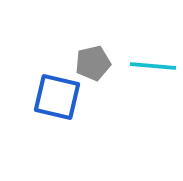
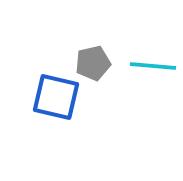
blue square: moved 1 px left
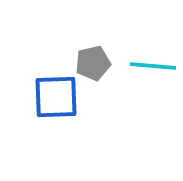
blue square: rotated 15 degrees counterclockwise
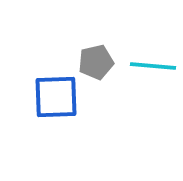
gray pentagon: moved 3 px right, 1 px up
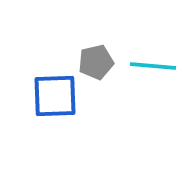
blue square: moved 1 px left, 1 px up
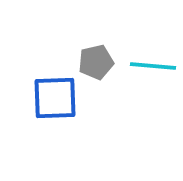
blue square: moved 2 px down
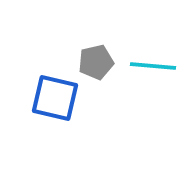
blue square: rotated 15 degrees clockwise
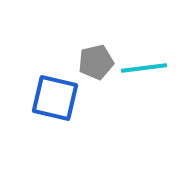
cyan line: moved 9 px left, 2 px down; rotated 12 degrees counterclockwise
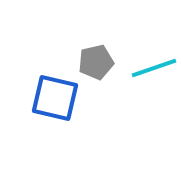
cyan line: moved 10 px right; rotated 12 degrees counterclockwise
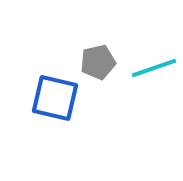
gray pentagon: moved 2 px right
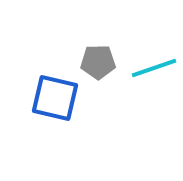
gray pentagon: rotated 12 degrees clockwise
